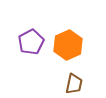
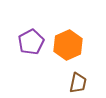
brown trapezoid: moved 4 px right, 1 px up
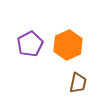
purple pentagon: moved 1 px left, 2 px down
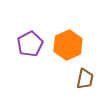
brown trapezoid: moved 7 px right, 4 px up
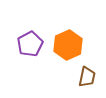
brown trapezoid: moved 2 px right, 2 px up
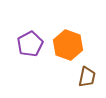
orange hexagon: rotated 16 degrees counterclockwise
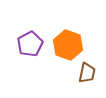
brown trapezoid: moved 4 px up
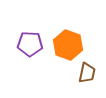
purple pentagon: rotated 30 degrees clockwise
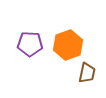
orange hexagon: rotated 20 degrees clockwise
